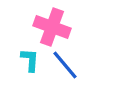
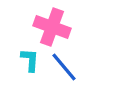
blue line: moved 1 px left, 2 px down
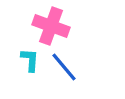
pink cross: moved 1 px left, 1 px up
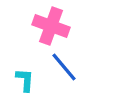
cyan L-shape: moved 5 px left, 20 px down
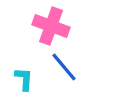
cyan L-shape: moved 1 px left, 1 px up
